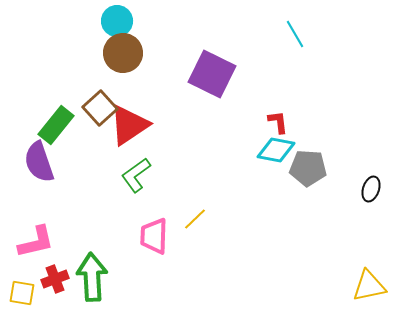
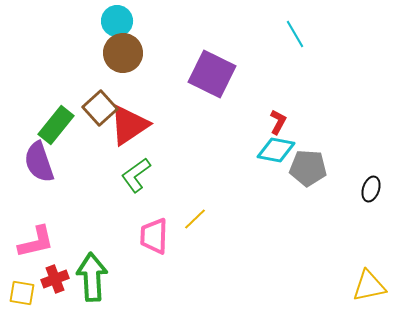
red L-shape: rotated 35 degrees clockwise
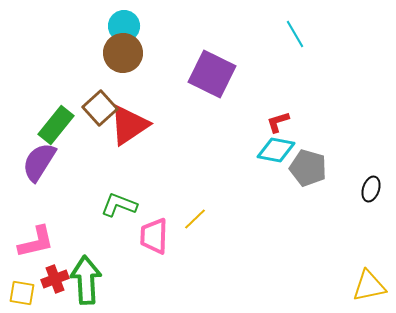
cyan circle: moved 7 px right, 5 px down
red L-shape: rotated 135 degrees counterclockwise
purple semicircle: rotated 51 degrees clockwise
gray pentagon: rotated 12 degrees clockwise
green L-shape: moved 17 px left, 30 px down; rotated 57 degrees clockwise
green arrow: moved 6 px left, 3 px down
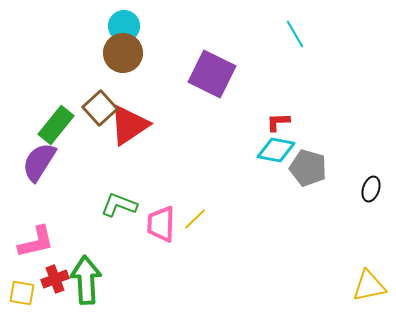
red L-shape: rotated 15 degrees clockwise
pink trapezoid: moved 7 px right, 12 px up
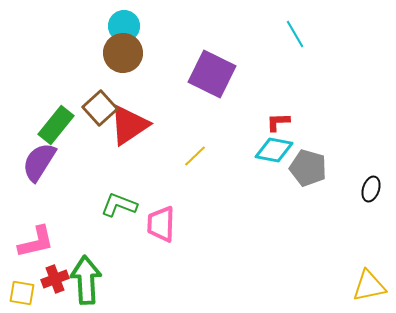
cyan diamond: moved 2 px left
yellow line: moved 63 px up
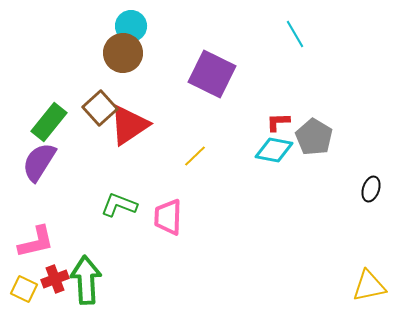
cyan circle: moved 7 px right
green rectangle: moved 7 px left, 3 px up
gray pentagon: moved 6 px right, 31 px up; rotated 15 degrees clockwise
pink trapezoid: moved 7 px right, 7 px up
yellow square: moved 2 px right, 4 px up; rotated 16 degrees clockwise
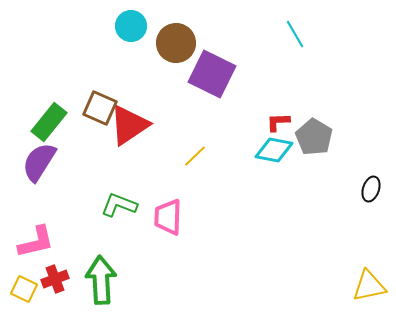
brown circle: moved 53 px right, 10 px up
brown square: rotated 24 degrees counterclockwise
green arrow: moved 15 px right
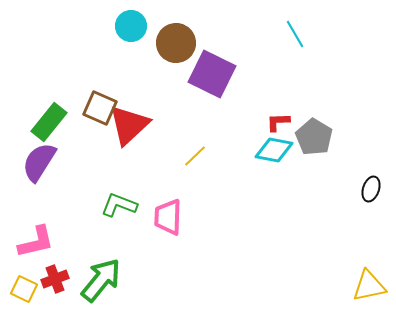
red triangle: rotated 9 degrees counterclockwise
green arrow: rotated 42 degrees clockwise
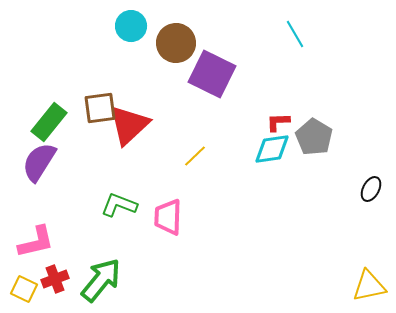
brown square: rotated 32 degrees counterclockwise
cyan diamond: moved 2 px left, 1 px up; rotated 18 degrees counterclockwise
black ellipse: rotated 10 degrees clockwise
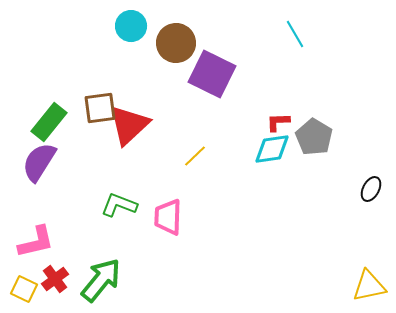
red cross: rotated 16 degrees counterclockwise
